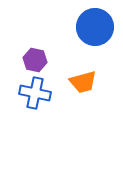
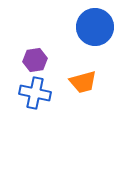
purple hexagon: rotated 20 degrees counterclockwise
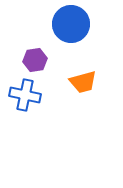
blue circle: moved 24 px left, 3 px up
blue cross: moved 10 px left, 2 px down
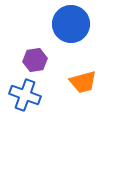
blue cross: rotated 8 degrees clockwise
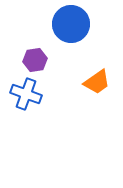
orange trapezoid: moved 14 px right; rotated 20 degrees counterclockwise
blue cross: moved 1 px right, 1 px up
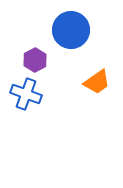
blue circle: moved 6 px down
purple hexagon: rotated 20 degrees counterclockwise
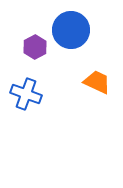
purple hexagon: moved 13 px up
orange trapezoid: rotated 120 degrees counterclockwise
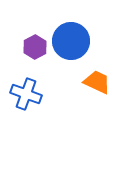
blue circle: moved 11 px down
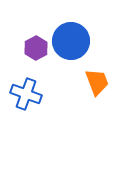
purple hexagon: moved 1 px right, 1 px down
orange trapezoid: rotated 44 degrees clockwise
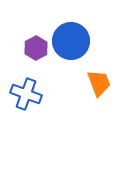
orange trapezoid: moved 2 px right, 1 px down
